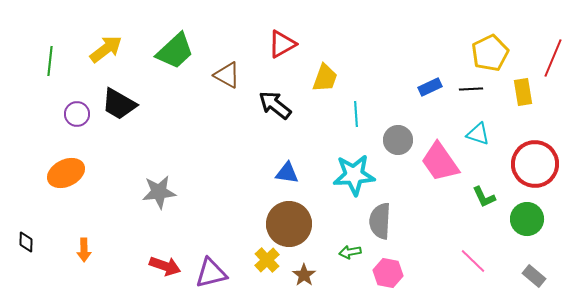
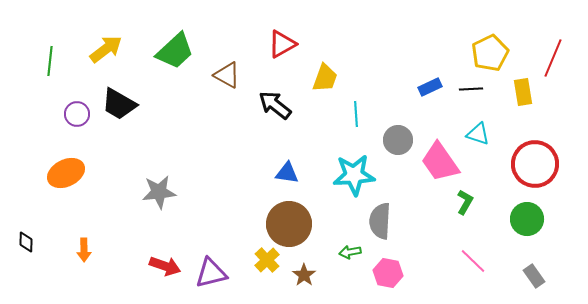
green L-shape: moved 19 px left, 5 px down; rotated 125 degrees counterclockwise
gray rectangle: rotated 15 degrees clockwise
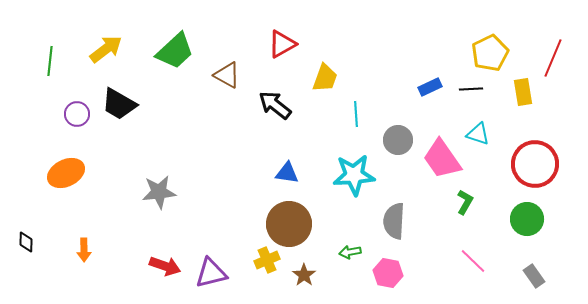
pink trapezoid: moved 2 px right, 3 px up
gray semicircle: moved 14 px right
yellow cross: rotated 20 degrees clockwise
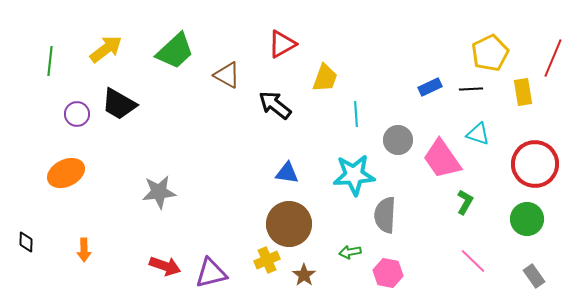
gray semicircle: moved 9 px left, 6 px up
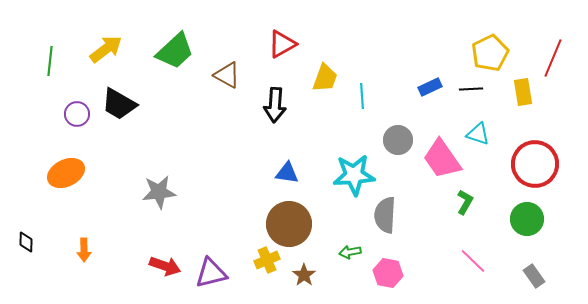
black arrow: rotated 124 degrees counterclockwise
cyan line: moved 6 px right, 18 px up
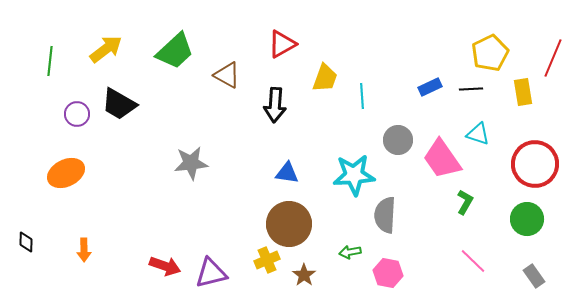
gray star: moved 32 px right, 29 px up
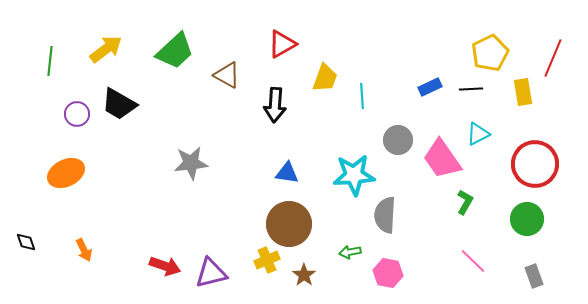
cyan triangle: rotated 45 degrees counterclockwise
black diamond: rotated 20 degrees counterclockwise
orange arrow: rotated 25 degrees counterclockwise
gray rectangle: rotated 15 degrees clockwise
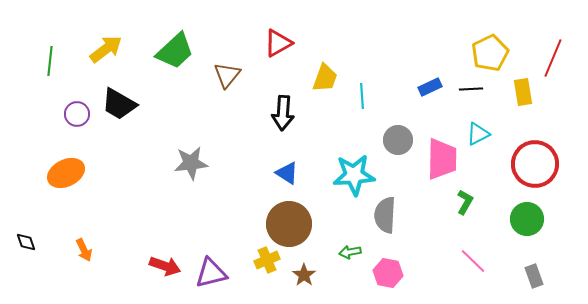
red triangle: moved 4 px left, 1 px up
brown triangle: rotated 40 degrees clockwise
black arrow: moved 8 px right, 8 px down
pink trapezoid: rotated 144 degrees counterclockwise
blue triangle: rotated 25 degrees clockwise
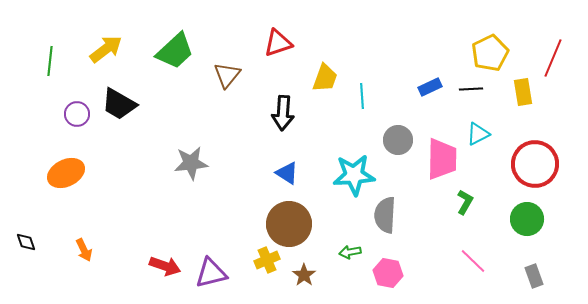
red triangle: rotated 12 degrees clockwise
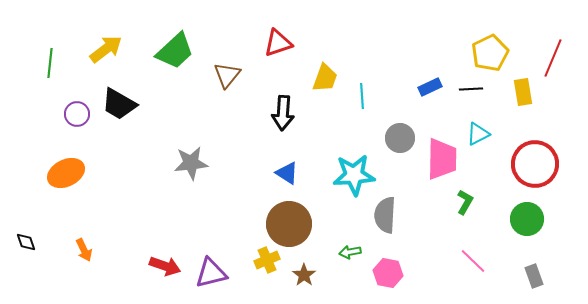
green line: moved 2 px down
gray circle: moved 2 px right, 2 px up
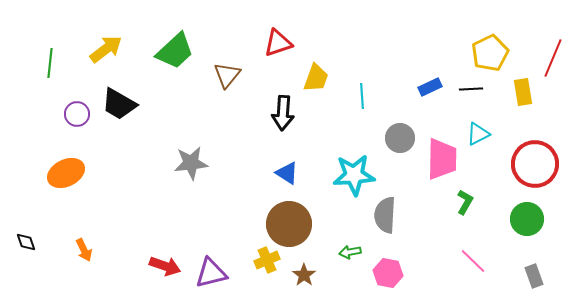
yellow trapezoid: moved 9 px left
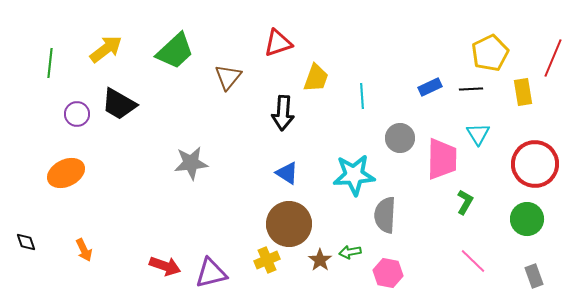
brown triangle: moved 1 px right, 2 px down
cyan triangle: rotated 35 degrees counterclockwise
brown star: moved 16 px right, 15 px up
